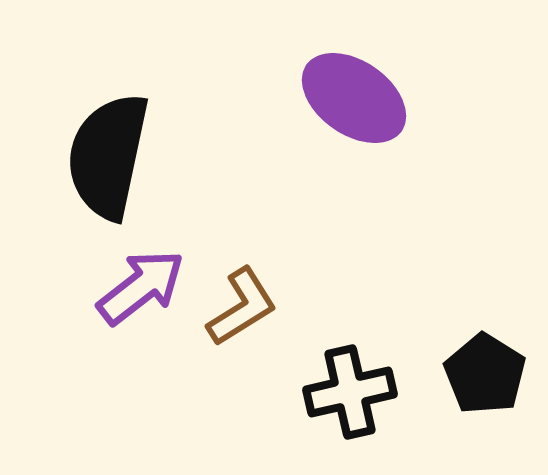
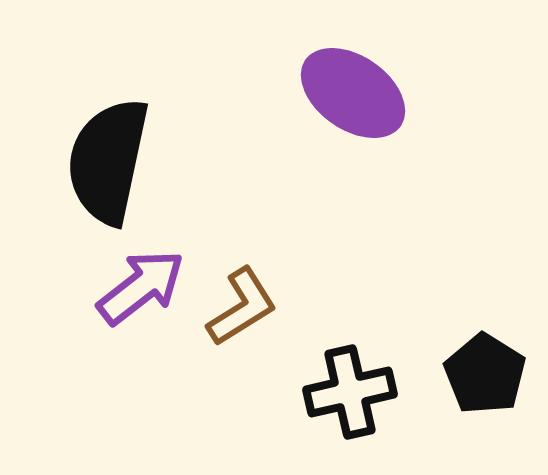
purple ellipse: moved 1 px left, 5 px up
black semicircle: moved 5 px down
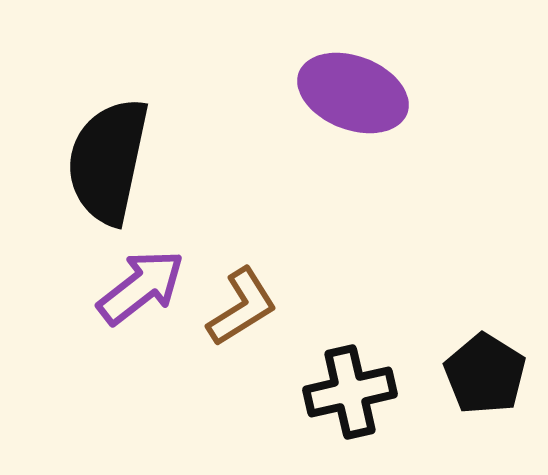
purple ellipse: rotated 14 degrees counterclockwise
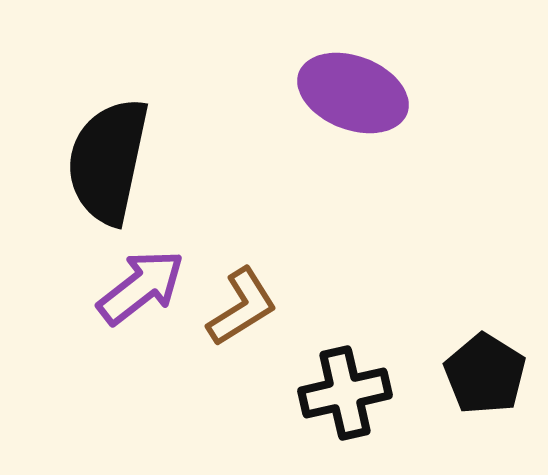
black cross: moved 5 px left, 1 px down
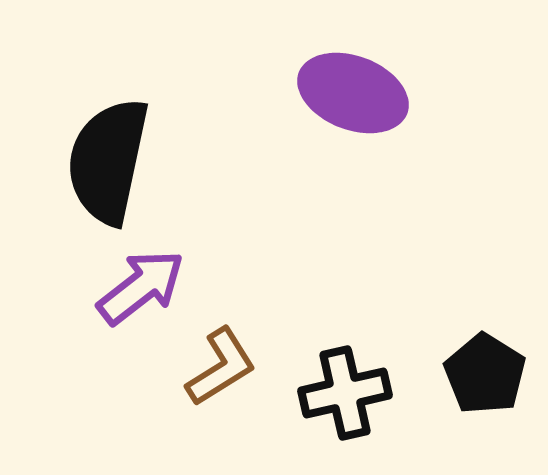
brown L-shape: moved 21 px left, 60 px down
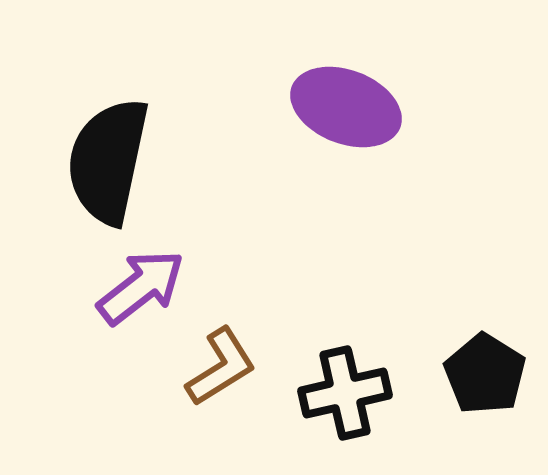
purple ellipse: moved 7 px left, 14 px down
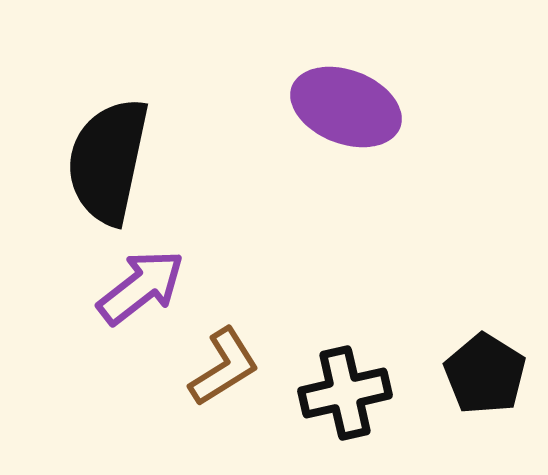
brown L-shape: moved 3 px right
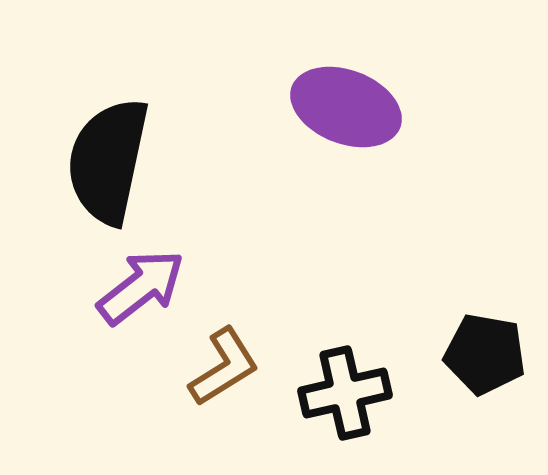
black pentagon: moved 20 px up; rotated 22 degrees counterclockwise
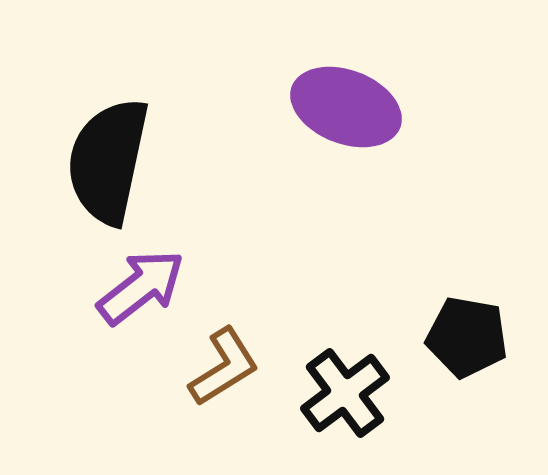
black pentagon: moved 18 px left, 17 px up
black cross: rotated 24 degrees counterclockwise
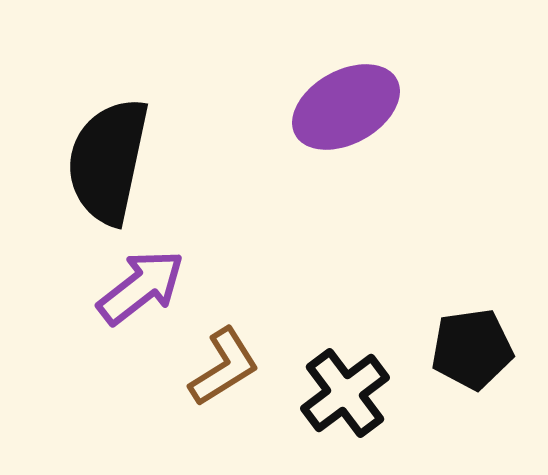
purple ellipse: rotated 50 degrees counterclockwise
black pentagon: moved 5 px right, 12 px down; rotated 18 degrees counterclockwise
